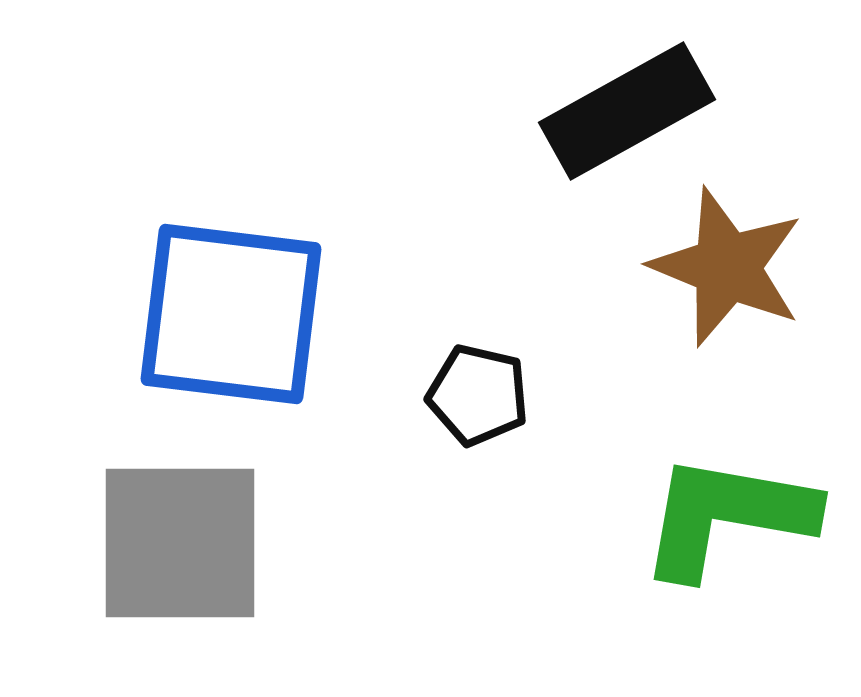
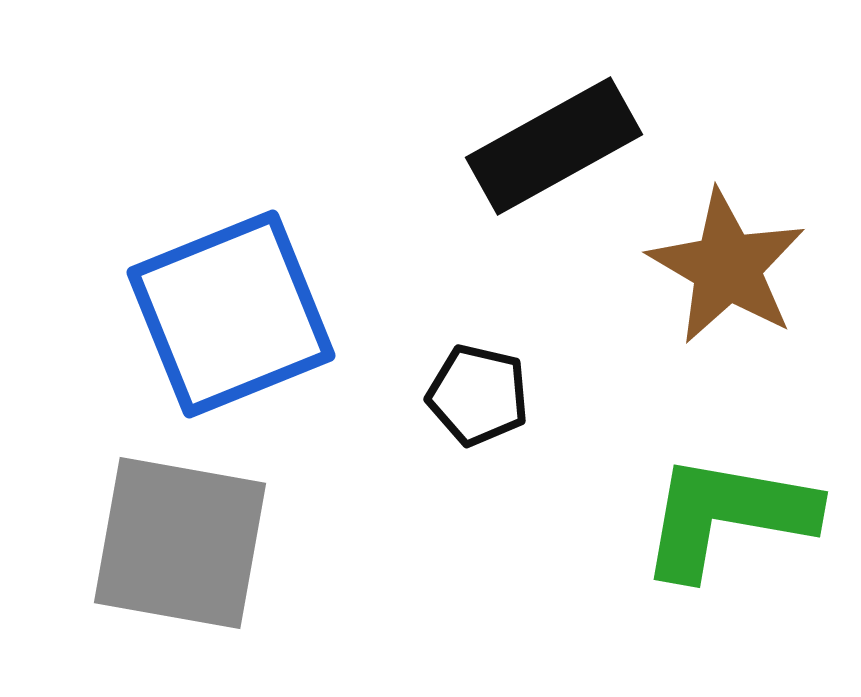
black rectangle: moved 73 px left, 35 px down
brown star: rotated 8 degrees clockwise
blue square: rotated 29 degrees counterclockwise
gray square: rotated 10 degrees clockwise
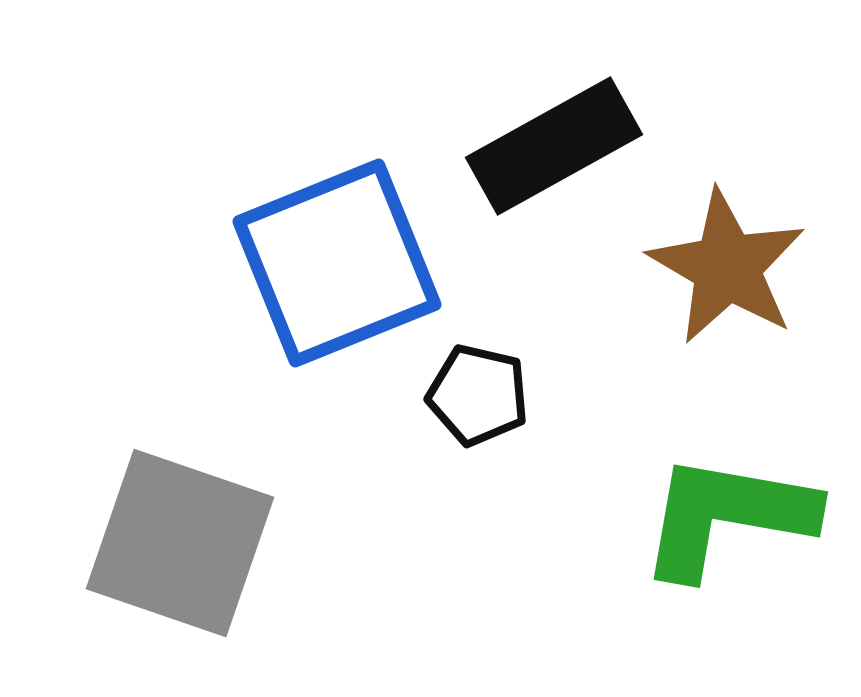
blue square: moved 106 px right, 51 px up
gray square: rotated 9 degrees clockwise
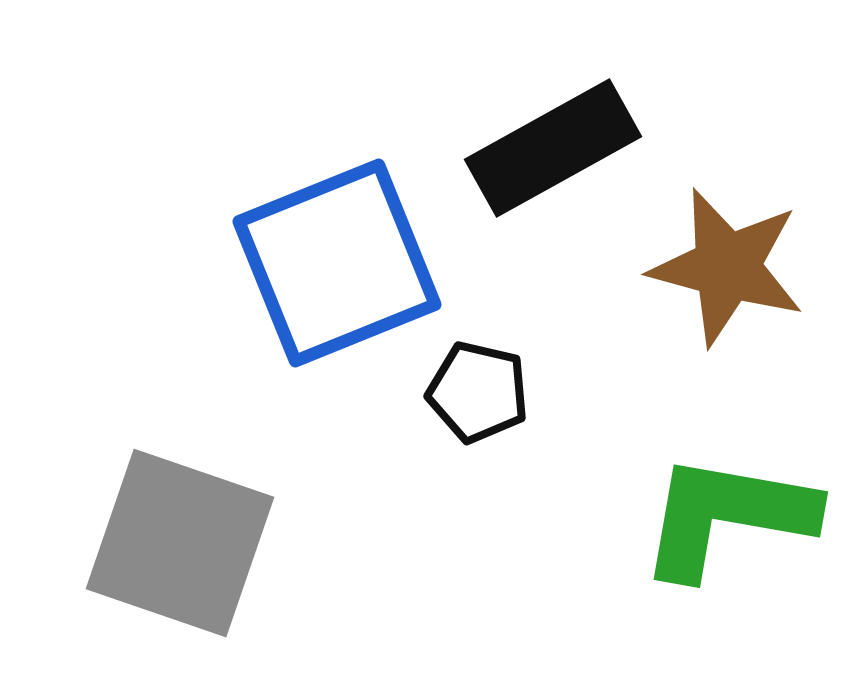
black rectangle: moved 1 px left, 2 px down
brown star: rotated 15 degrees counterclockwise
black pentagon: moved 3 px up
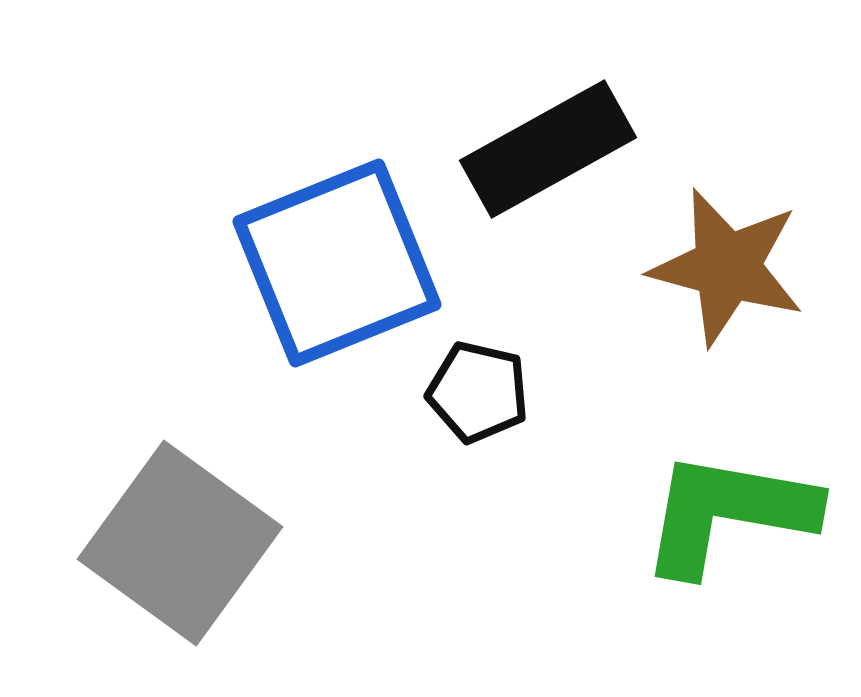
black rectangle: moved 5 px left, 1 px down
green L-shape: moved 1 px right, 3 px up
gray square: rotated 17 degrees clockwise
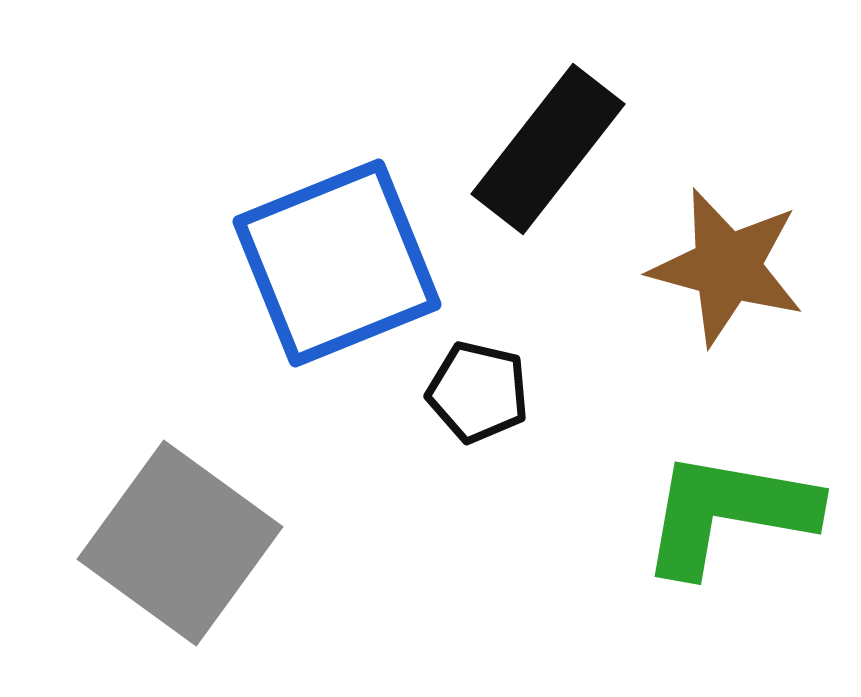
black rectangle: rotated 23 degrees counterclockwise
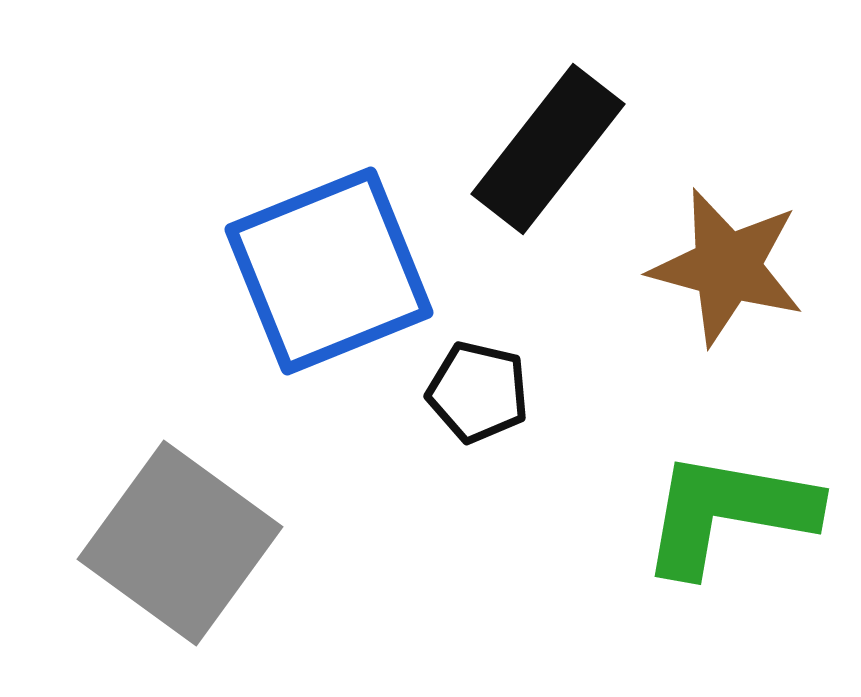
blue square: moved 8 px left, 8 px down
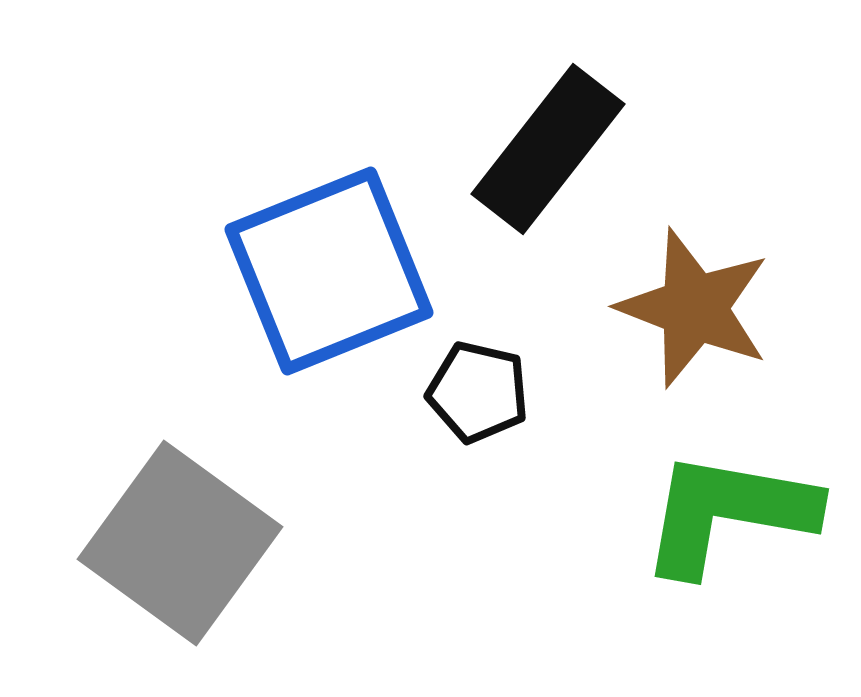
brown star: moved 33 px left, 41 px down; rotated 6 degrees clockwise
